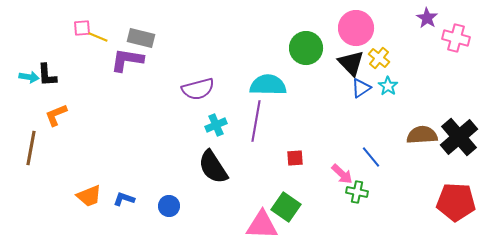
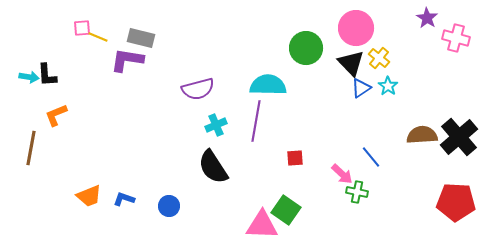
green square: moved 3 px down
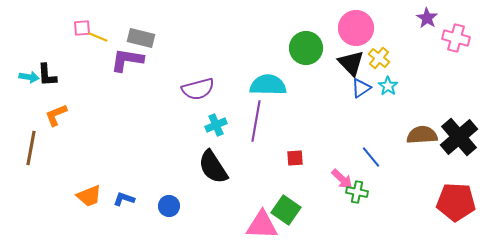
pink arrow: moved 5 px down
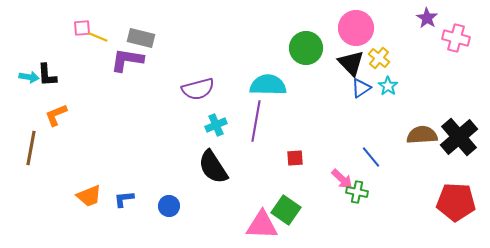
blue L-shape: rotated 25 degrees counterclockwise
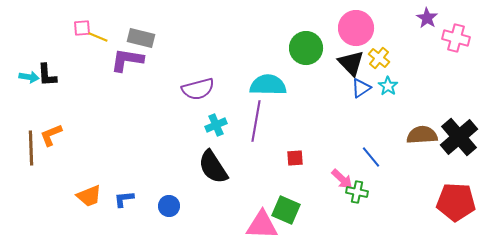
orange L-shape: moved 5 px left, 20 px down
brown line: rotated 12 degrees counterclockwise
green square: rotated 12 degrees counterclockwise
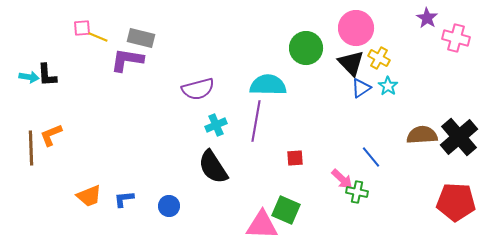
yellow cross: rotated 10 degrees counterclockwise
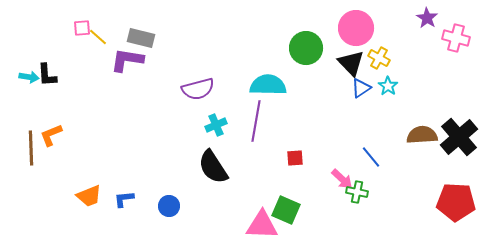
yellow line: rotated 18 degrees clockwise
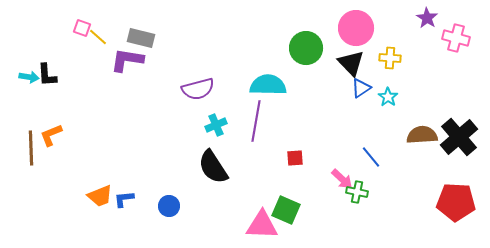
pink square: rotated 24 degrees clockwise
yellow cross: moved 11 px right; rotated 25 degrees counterclockwise
cyan star: moved 11 px down
orange trapezoid: moved 11 px right
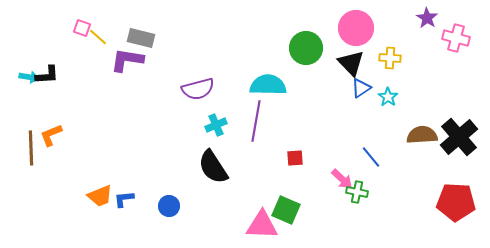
black L-shape: rotated 90 degrees counterclockwise
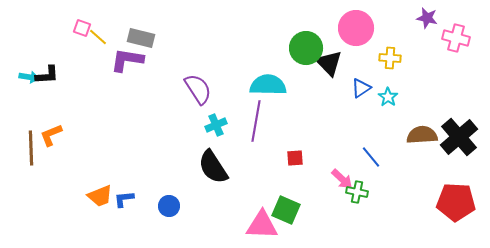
purple star: rotated 20 degrees counterclockwise
black triangle: moved 22 px left
purple semicircle: rotated 108 degrees counterclockwise
